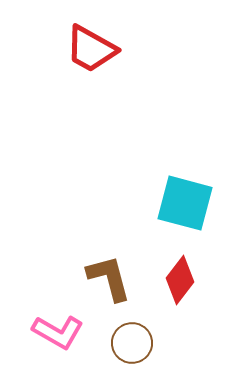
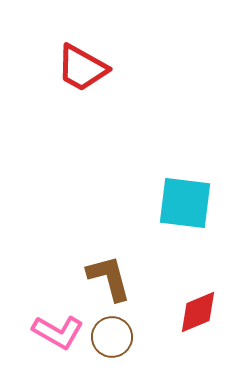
red trapezoid: moved 9 px left, 19 px down
cyan square: rotated 8 degrees counterclockwise
red diamond: moved 18 px right, 32 px down; rotated 30 degrees clockwise
brown circle: moved 20 px left, 6 px up
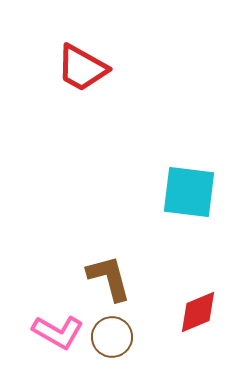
cyan square: moved 4 px right, 11 px up
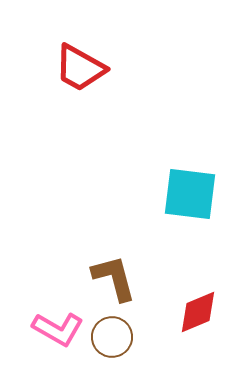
red trapezoid: moved 2 px left
cyan square: moved 1 px right, 2 px down
brown L-shape: moved 5 px right
pink L-shape: moved 3 px up
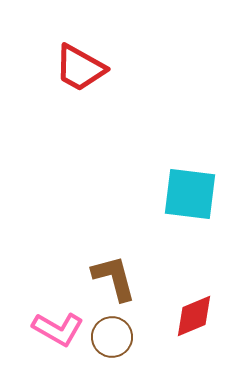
red diamond: moved 4 px left, 4 px down
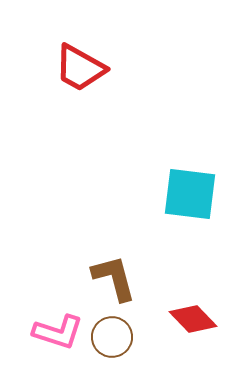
red diamond: moved 1 px left, 3 px down; rotated 69 degrees clockwise
pink L-shape: moved 3 px down; rotated 12 degrees counterclockwise
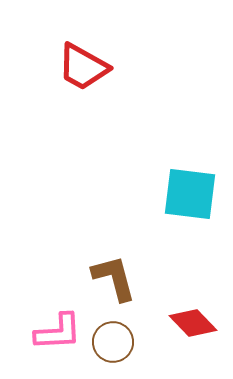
red trapezoid: moved 3 px right, 1 px up
red diamond: moved 4 px down
pink L-shape: rotated 21 degrees counterclockwise
brown circle: moved 1 px right, 5 px down
